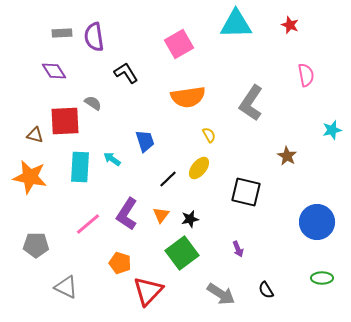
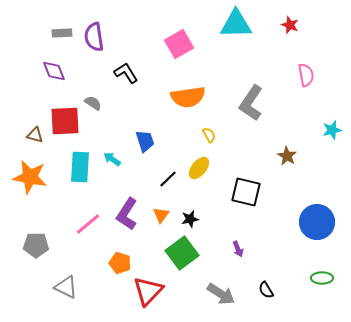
purple diamond: rotated 10 degrees clockwise
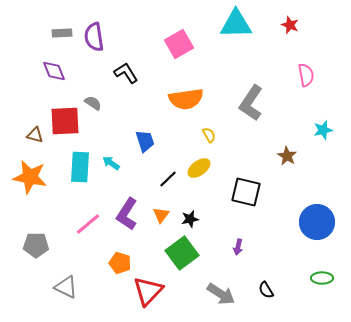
orange semicircle: moved 2 px left, 2 px down
cyan star: moved 9 px left
cyan arrow: moved 1 px left, 4 px down
yellow ellipse: rotated 15 degrees clockwise
purple arrow: moved 2 px up; rotated 35 degrees clockwise
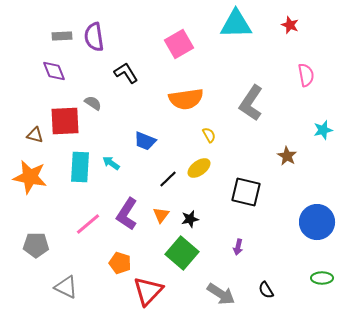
gray rectangle: moved 3 px down
blue trapezoid: rotated 130 degrees clockwise
green square: rotated 12 degrees counterclockwise
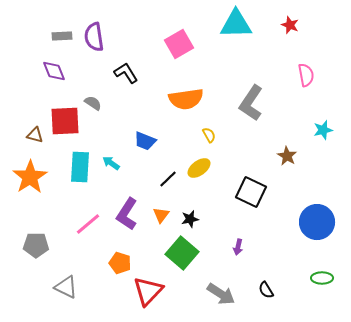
orange star: rotated 28 degrees clockwise
black square: moved 5 px right; rotated 12 degrees clockwise
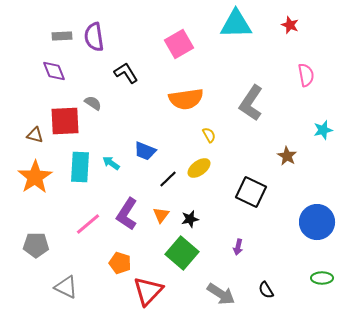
blue trapezoid: moved 10 px down
orange star: moved 5 px right
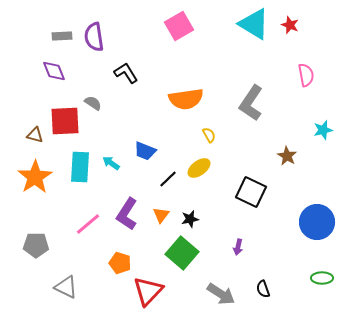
cyan triangle: moved 18 px right; rotated 32 degrees clockwise
pink square: moved 18 px up
black semicircle: moved 3 px left, 1 px up; rotated 12 degrees clockwise
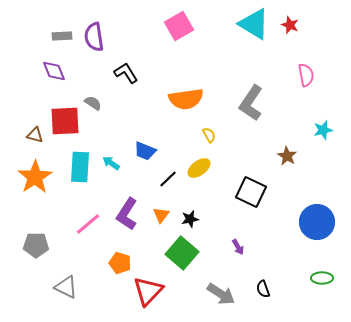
purple arrow: rotated 42 degrees counterclockwise
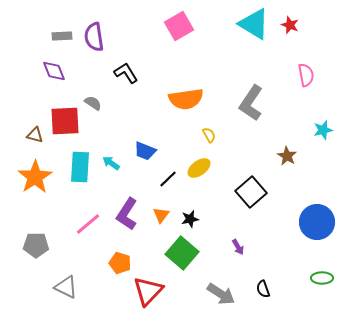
black square: rotated 24 degrees clockwise
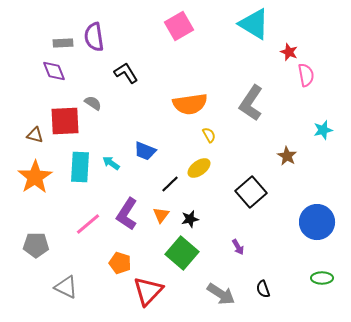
red star: moved 1 px left, 27 px down
gray rectangle: moved 1 px right, 7 px down
orange semicircle: moved 4 px right, 5 px down
black line: moved 2 px right, 5 px down
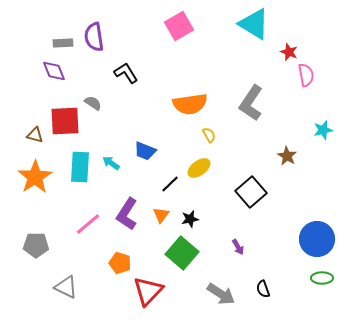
blue circle: moved 17 px down
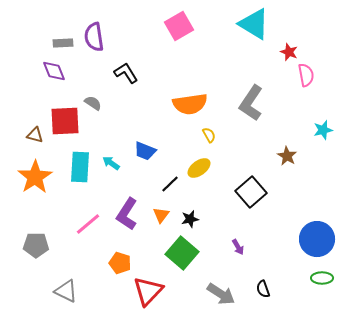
gray triangle: moved 4 px down
